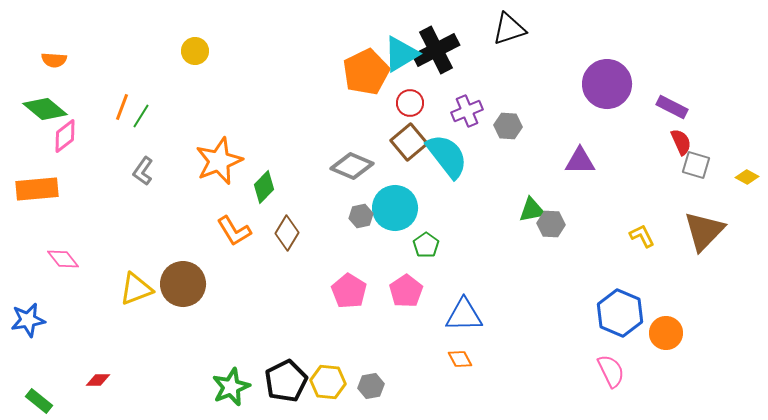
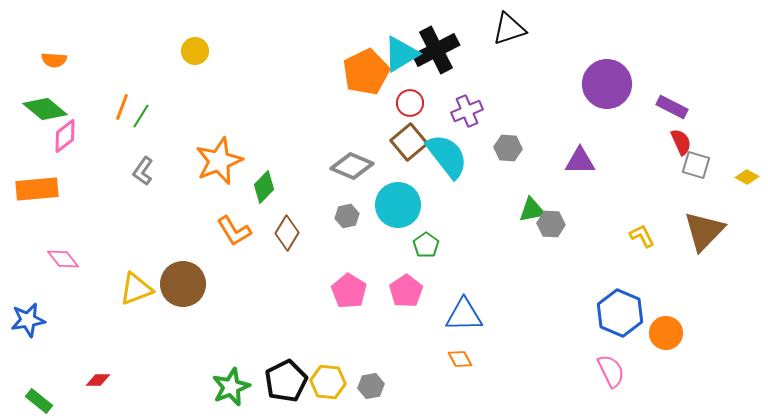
gray hexagon at (508, 126): moved 22 px down
cyan circle at (395, 208): moved 3 px right, 3 px up
gray hexagon at (361, 216): moved 14 px left
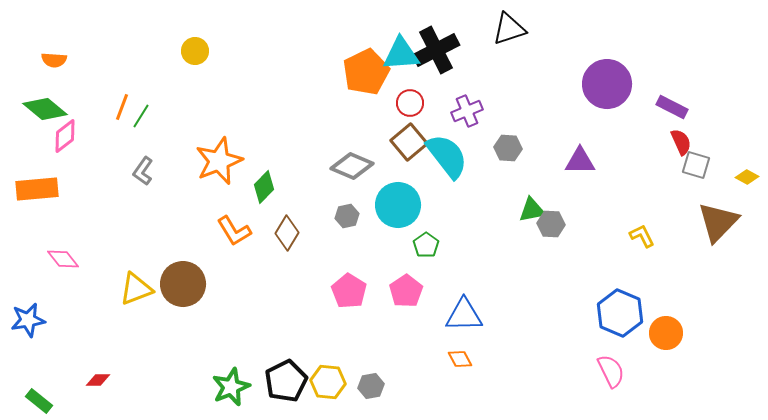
cyan triangle at (401, 54): rotated 27 degrees clockwise
brown triangle at (704, 231): moved 14 px right, 9 px up
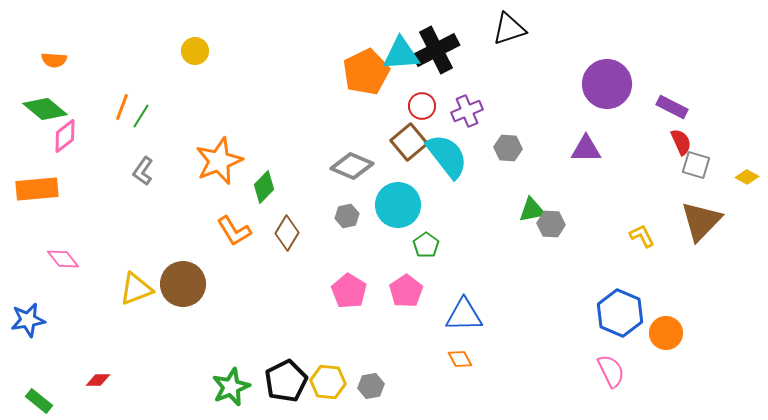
red circle at (410, 103): moved 12 px right, 3 px down
purple triangle at (580, 161): moved 6 px right, 12 px up
brown triangle at (718, 222): moved 17 px left, 1 px up
